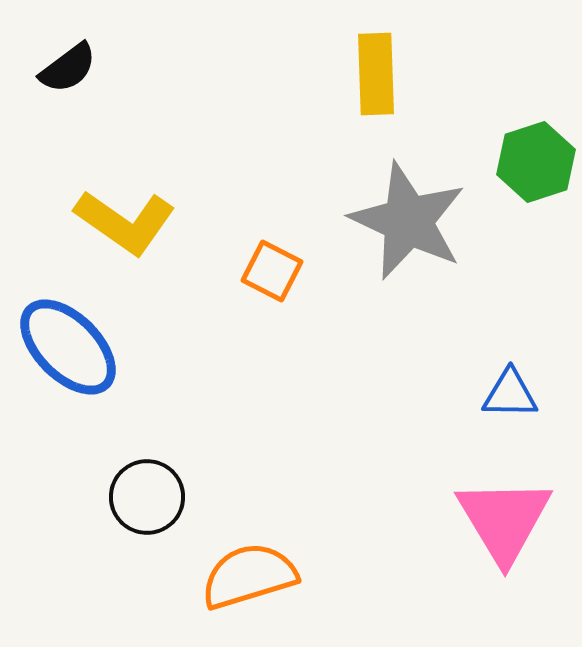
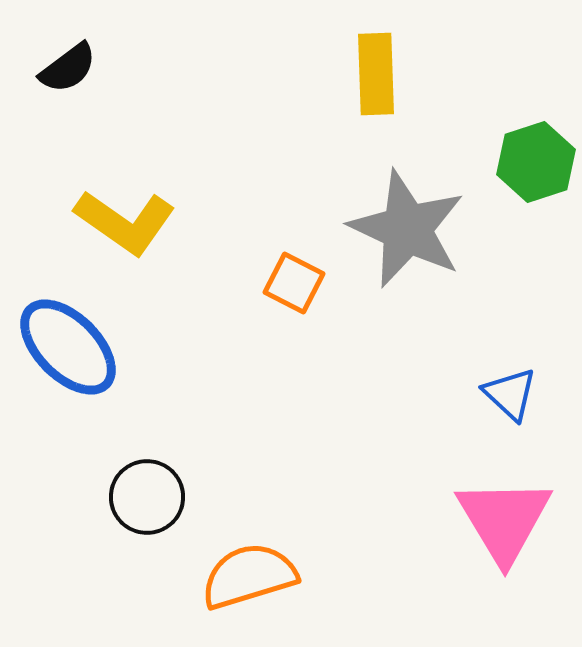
gray star: moved 1 px left, 8 px down
orange square: moved 22 px right, 12 px down
blue triangle: rotated 42 degrees clockwise
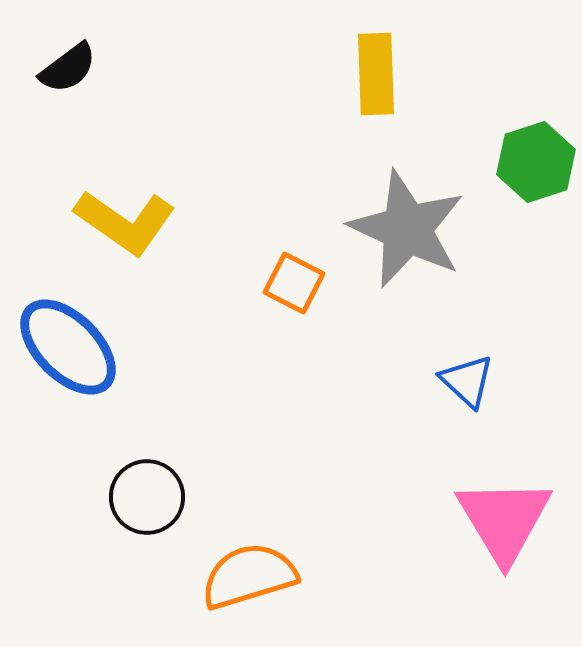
blue triangle: moved 43 px left, 13 px up
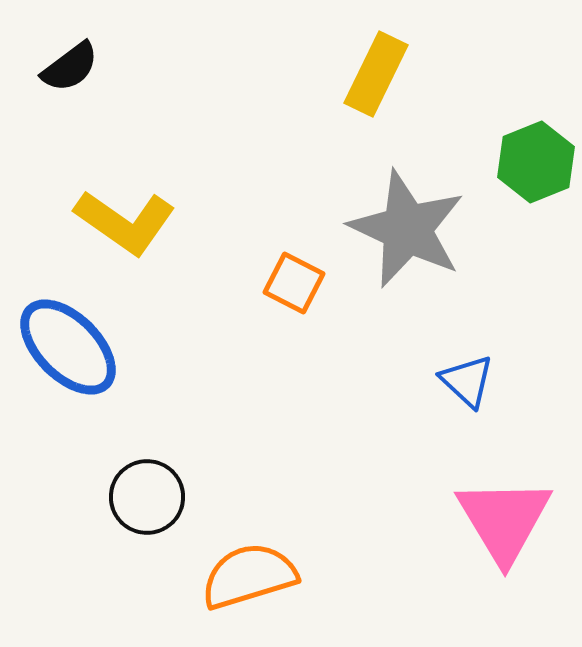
black semicircle: moved 2 px right, 1 px up
yellow rectangle: rotated 28 degrees clockwise
green hexagon: rotated 4 degrees counterclockwise
